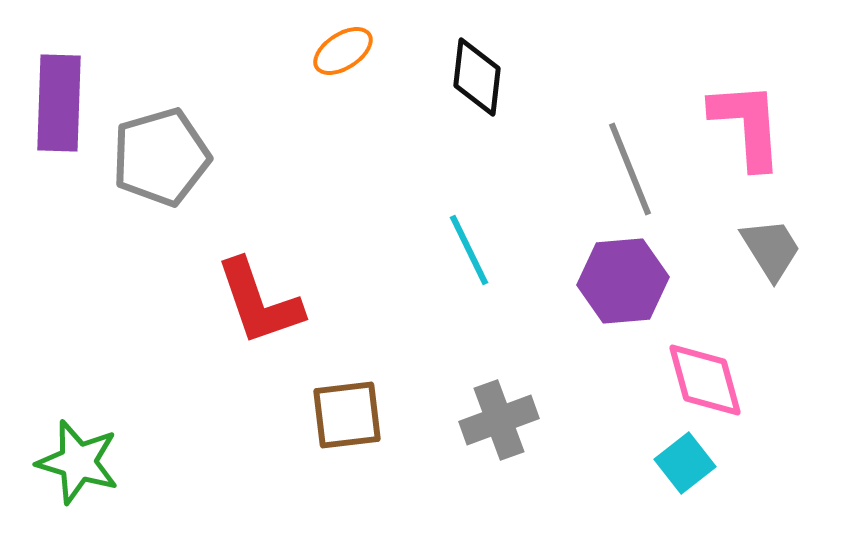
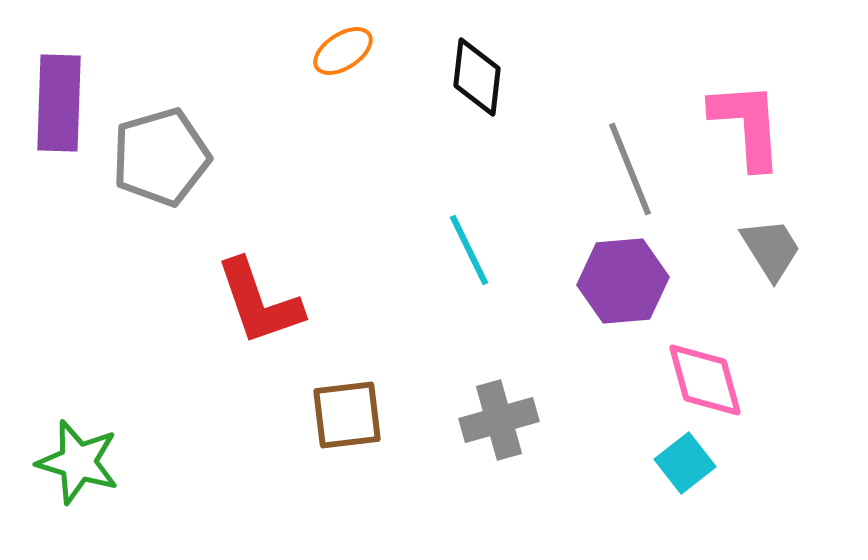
gray cross: rotated 4 degrees clockwise
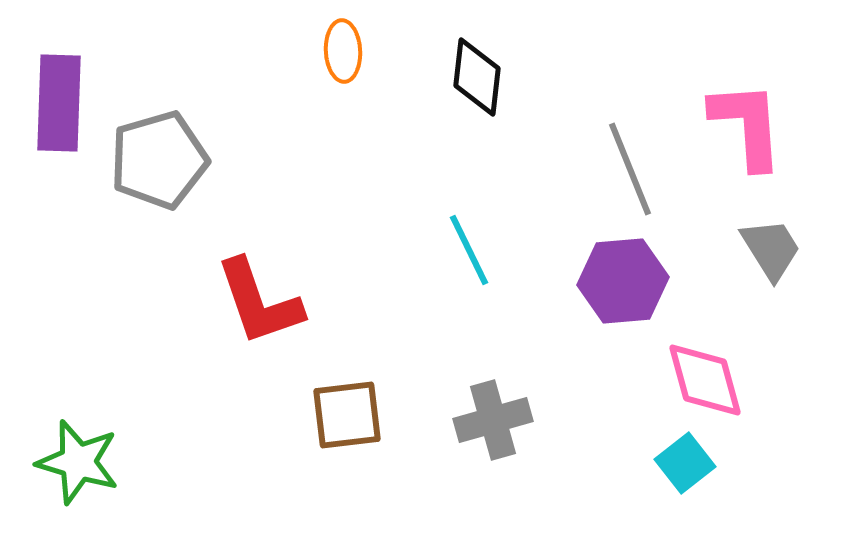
orange ellipse: rotated 60 degrees counterclockwise
gray pentagon: moved 2 px left, 3 px down
gray cross: moved 6 px left
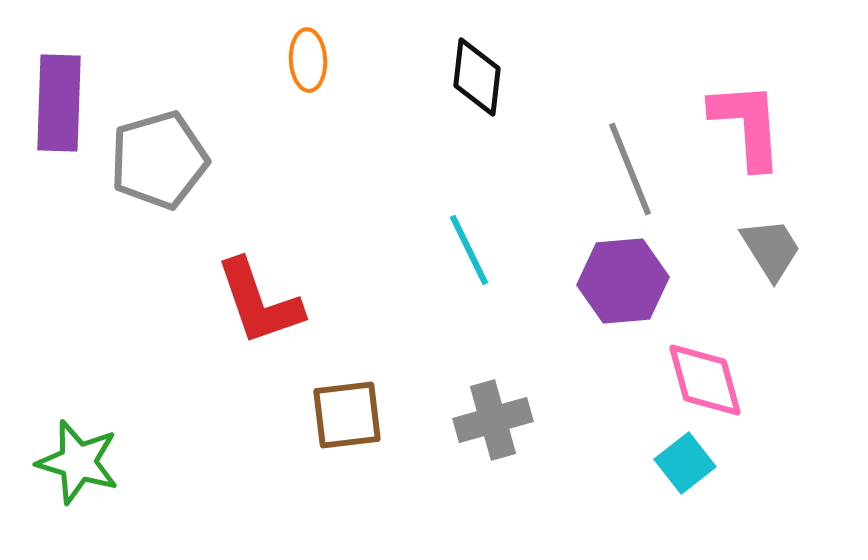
orange ellipse: moved 35 px left, 9 px down
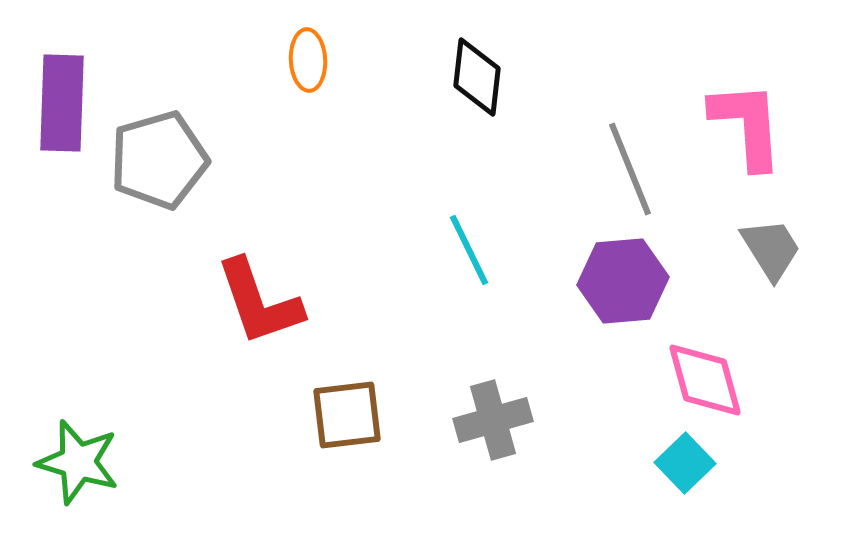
purple rectangle: moved 3 px right
cyan square: rotated 6 degrees counterclockwise
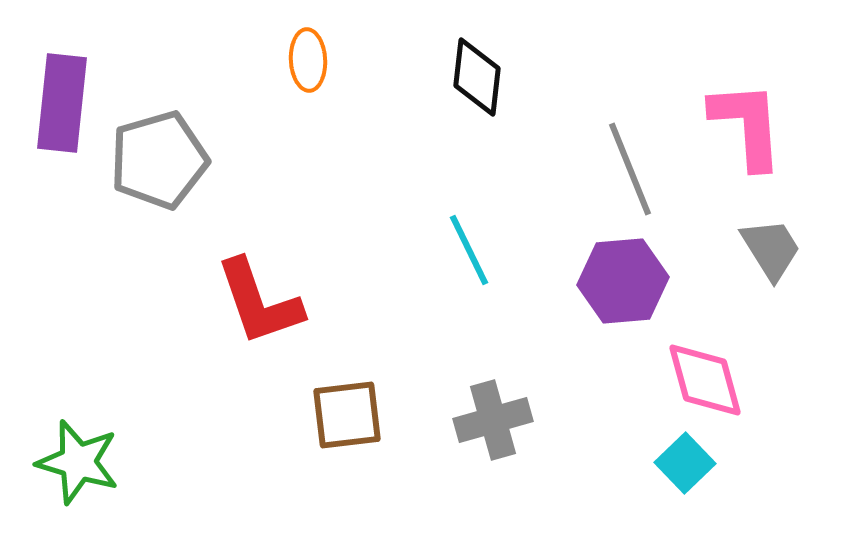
purple rectangle: rotated 4 degrees clockwise
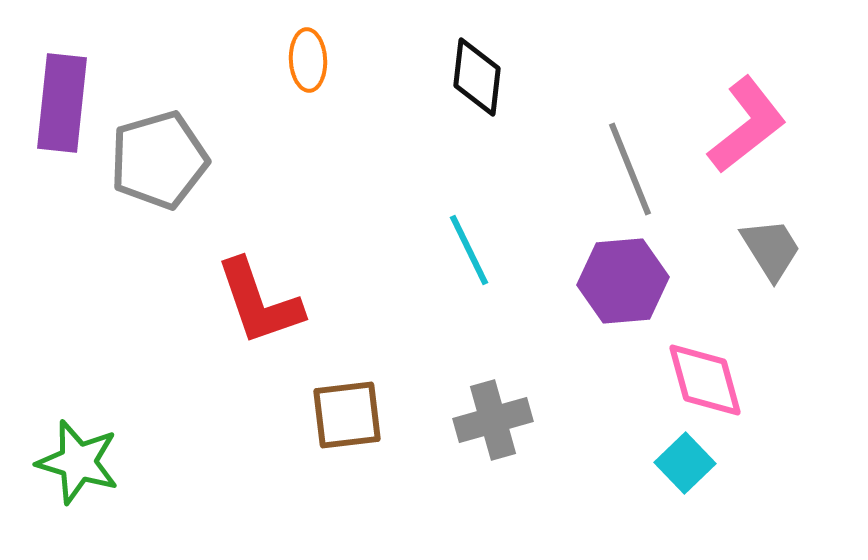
pink L-shape: rotated 56 degrees clockwise
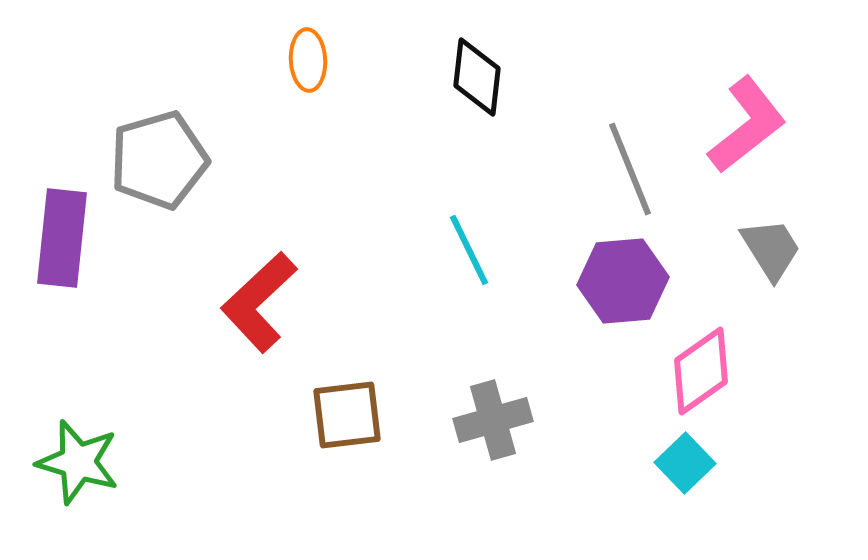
purple rectangle: moved 135 px down
red L-shape: rotated 66 degrees clockwise
pink diamond: moved 4 px left, 9 px up; rotated 70 degrees clockwise
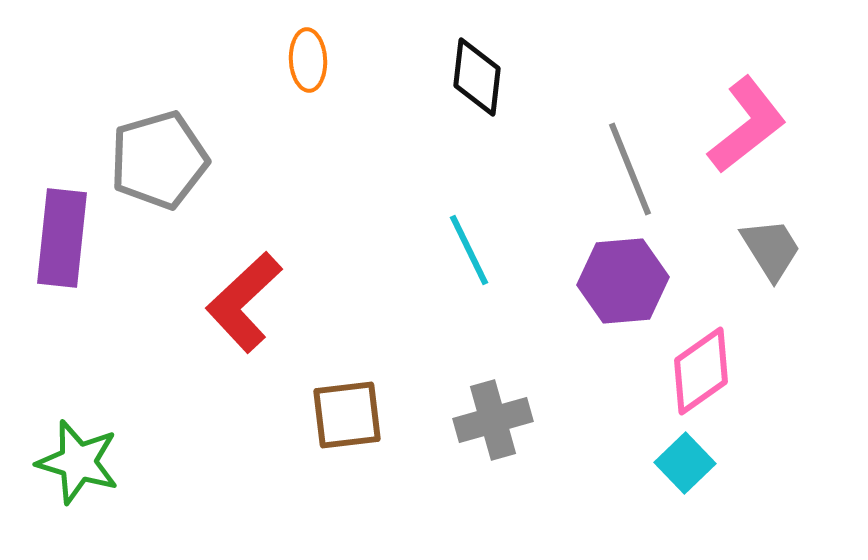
red L-shape: moved 15 px left
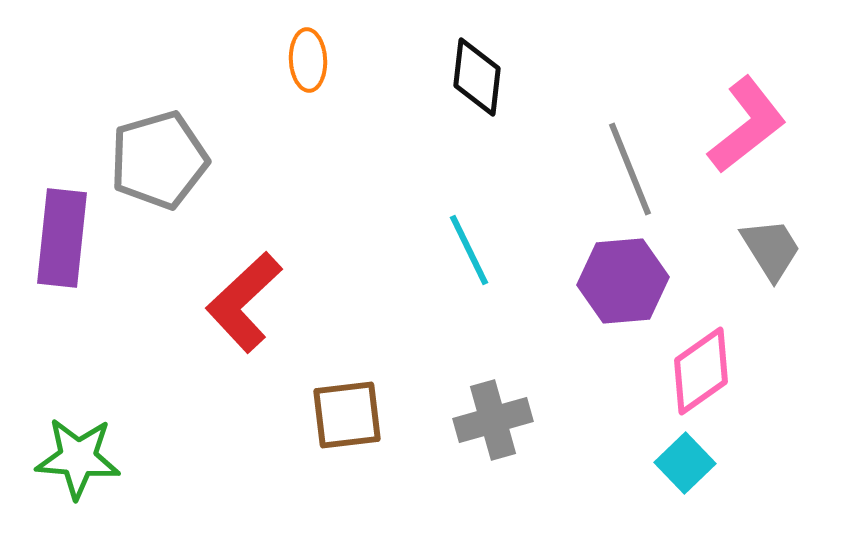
green star: moved 4 px up; rotated 12 degrees counterclockwise
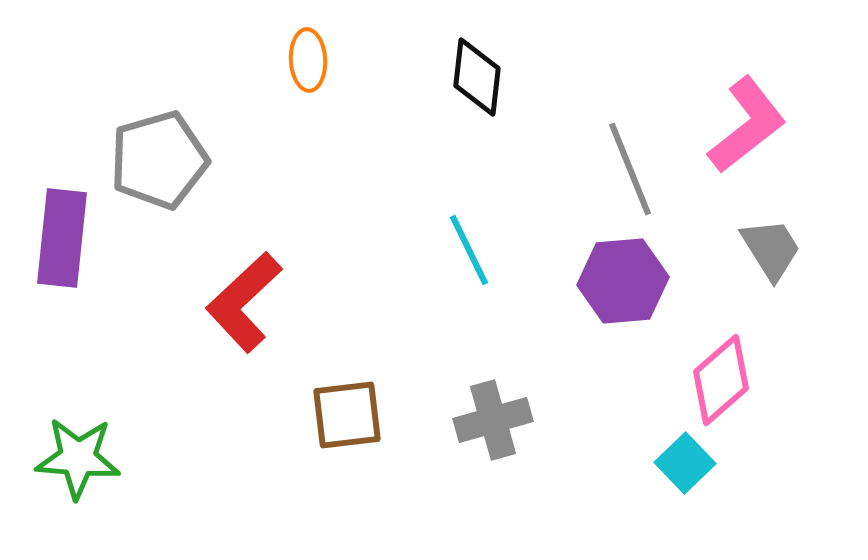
pink diamond: moved 20 px right, 9 px down; rotated 6 degrees counterclockwise
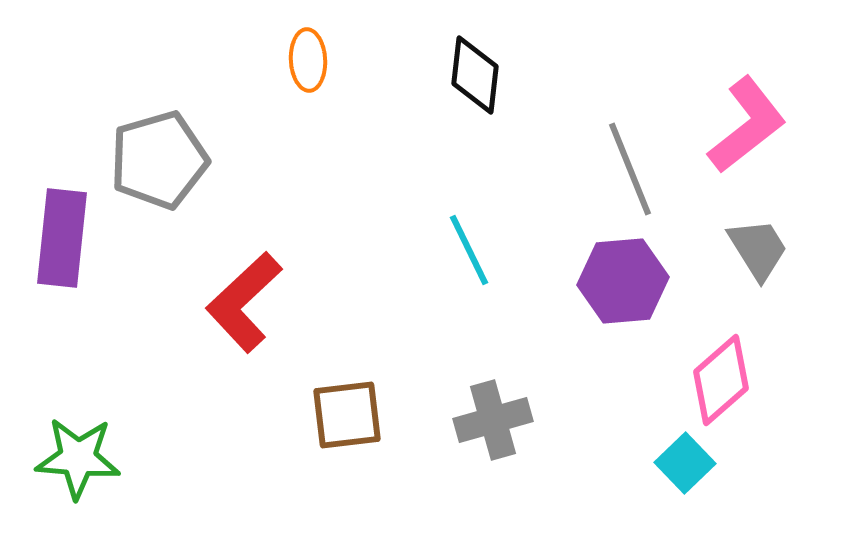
black diamond: moved 2 px left, 2 px up
gray trapezoid: moved 13 px left
